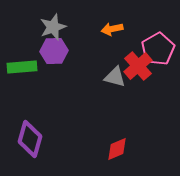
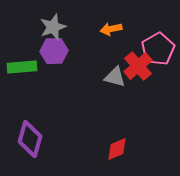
orange arrow: moved 1 px left
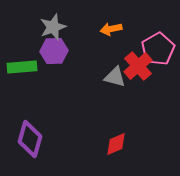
red diamond: moved 1 px left, 5 px up
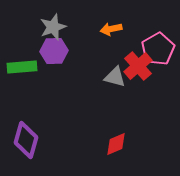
purple diamond: moved 4 px left, 1 px down
